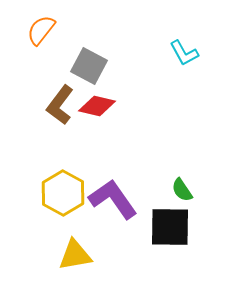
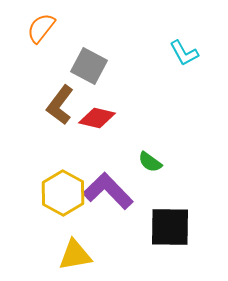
orange semicircle: moved 2 px up
red diamond: moved 12 px down
green semicircle: moved 32 px left, 28 px up; rotated 20 degrees counterclockwise
purple L-shape: moved 5 px left, 8 px up; rotated 9 degrees counterclockwise
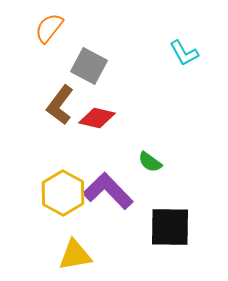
orange semicircle: moved 8 px right
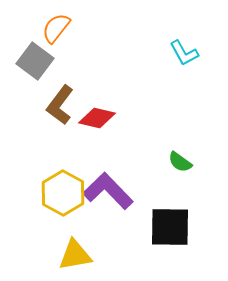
orange semicircle: moved 7 px right
gray square: moved 54 px left, 5 px up; rotated 9 degrees clockwise
green semicircle: moved 30 px right
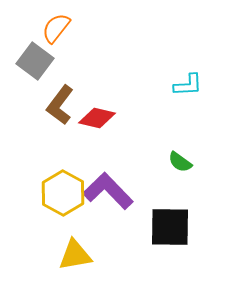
cyan L-shape: moved 4 px right, 32 px down; rotated 64 degrees counterclockwise
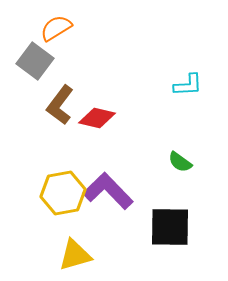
orange semicircle: rotated 20 degrees clockwise
yellow hexagon: rotated 21 degrees clockwise
yellow triangle: rotated 6 degrees counterclockwise
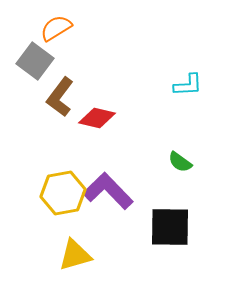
brown L-shape: moved 8 px up
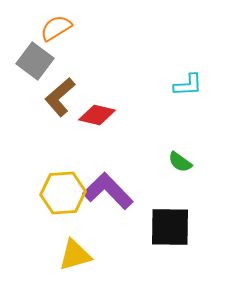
brown L-shape: rotated 12 degrees clockwise
red diamond: moved 3 px up
yellow hexagon: rotated 6 degrees clockwise
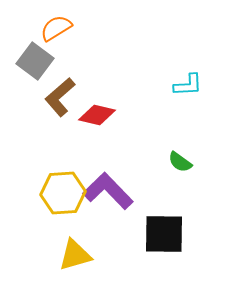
black square: moved 6 px left, 7 px down
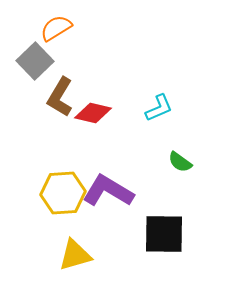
gray square: rotated 9 degrees clockwise
cyan L-shape: moved 29 px left, 23 px down; rotated 20 degrees counterclockwise
brown L-shape: rotated 18 degrees counterclockwise
red diamond: moved 4 px left, 2 px up
purple L-shape: rotated 15 degrees counterclockwise
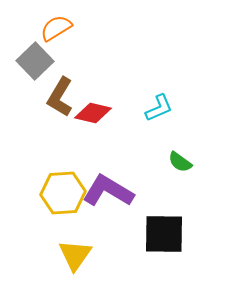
yellow triangle: rotated 39 degrees counterclockwise
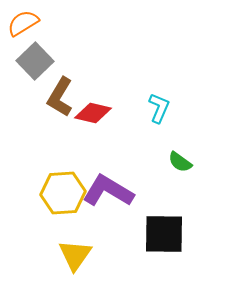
orange semicircle: moved 33 px left, 5 px up
cyan L-shape: rotated 44 degrees counterclockwise
